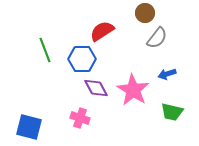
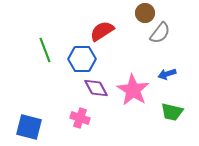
gray semicircle: moved 3 px right, 5 px up
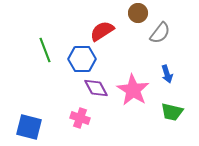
brown circle: moved 7 px left
blue arrow: rotated 90 degrees counterclockwise
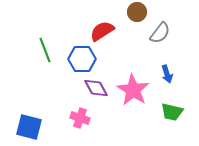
brown circle: moved 1 px left, 1 px up
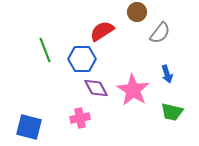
pink cross: rotated 30 degrees counterclockwise
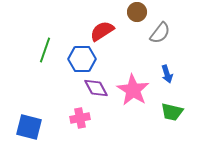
green line: rotated 40 degrees clockwise
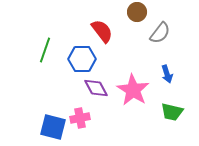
red semicircle: rotated 85 degrees clockwise
blue square: moved 24 px right
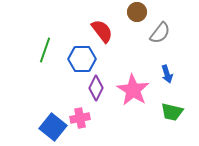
purple diamond: rotated 55 degrees clockwise
blue square: rotated 24 degrees clockwise
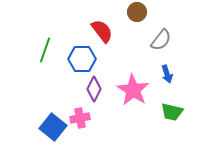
gray semicircle: moved 1 px right, 7 px down
purple diamond: moved 2 px left, 1 px down
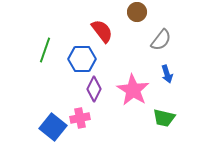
green trapezoid: moved 8 px left, 6 px down
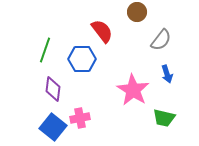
purple diamond: moved 41 px left; rotated 20 degrees counterclockwise
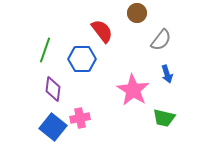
brown circle: moved 1 px down
